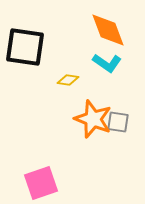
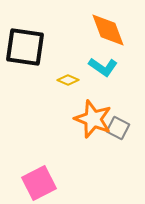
cyan L-shape: moved 4 px left, 4 px down
yellow diamond: rotated 15 degrees clockwise
gray square: moved 6 px down; rotated 20 degrees clockwise
pink square: moved 2 px left; rotated 8 degrees counterclockwise
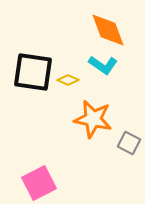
black square: moved 8 px right, 25 px down
cyan L-shape: moved 2 px up
orange star: rotated 9 degrees counterclockwise
gray square: moved 11 px right, 15 px down
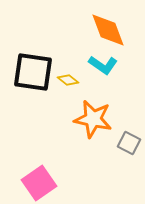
yellow diamond: rotated 15 degrees clockwise
pink square: rotated 8 degrees counterclockwise
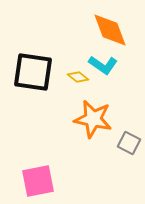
orange diamond: moved 2 px right
yellow diamond: moved 10 px right, 3 px up
pink square: moved 1 px left, 2 px up; rotated 24 degrees clockwise
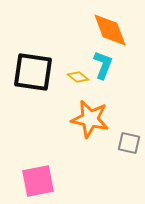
cyan L-shape: rotated 104 degrees counterclockwise
orange star: moved 3 px left
gray square: rotated 15 degrees counterclockwise
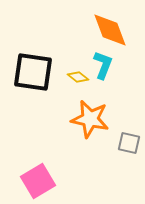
pink square: rotated 20 degrees counterclockwise
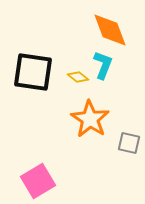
orange star: rotated 21 degrees clockwise
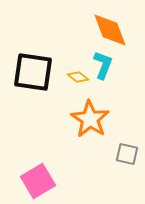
gray square: moved 2 px left, 11 px down
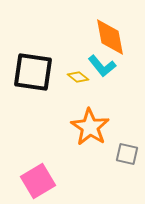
orange diamond: moved 7 px down; rotated 9 degrees clockwise
cyan L-shape: moved 1 px left, 1 px down; rotated 120 degrees clockwise
orange star: moved 8 px down
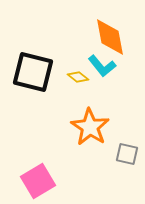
black square: rotated 6 degrees clockwise
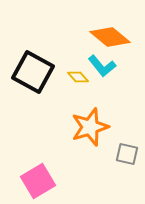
orange diamond: rotated 39 degrees counterclockwise
black square: rotated 15 degrees clockwise
yellow diamond: rotated 10 degrees clockwise
orange star: rotated 21 degrees clockwise
